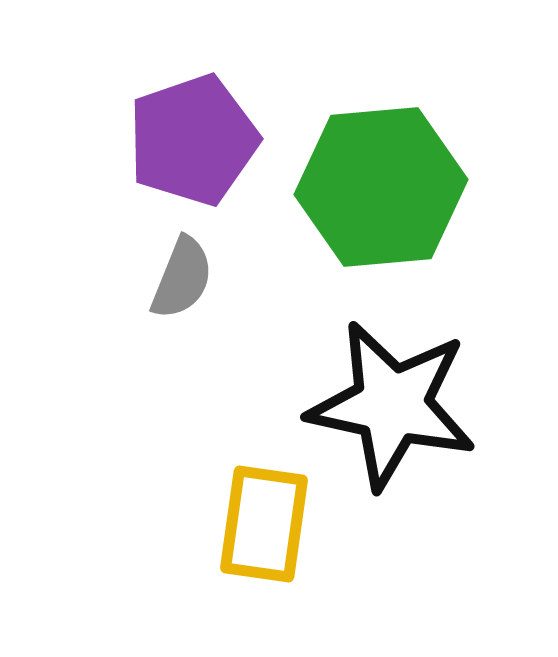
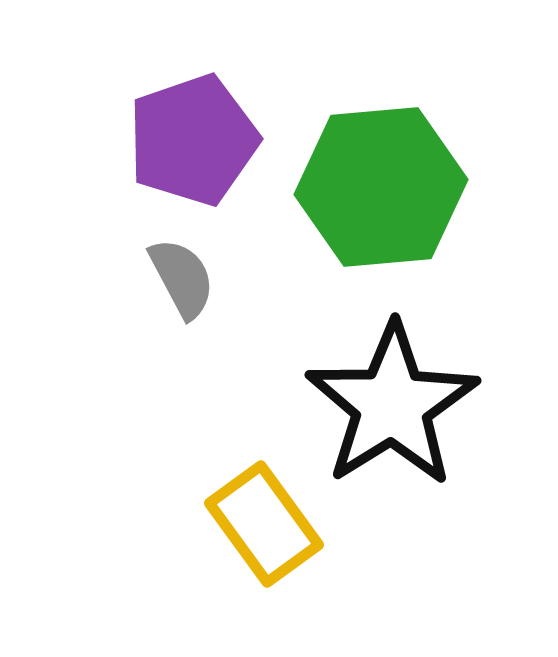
gray semicircle: rotated 50 degrees counterclockwise
black star: rotated 28 degrees clockwise
yellow rectangle: rotated 44 degrees counterclockwise
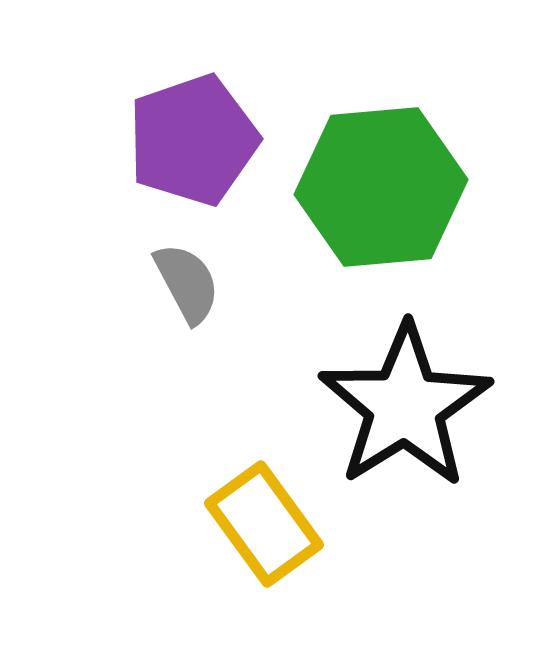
gray semicircle: moved 5 px right, 5 px down
black star: moved 13 px right, 1 px down
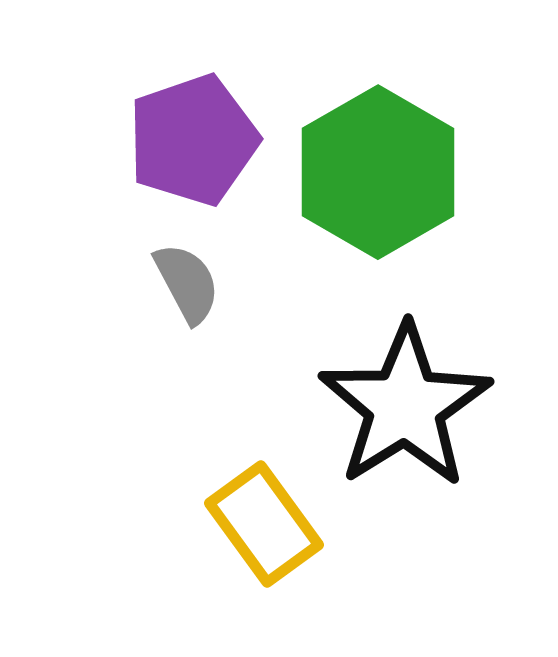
green hexagon: moved 3 px left, 15 px up; rotated 25 degrees counterclockwise
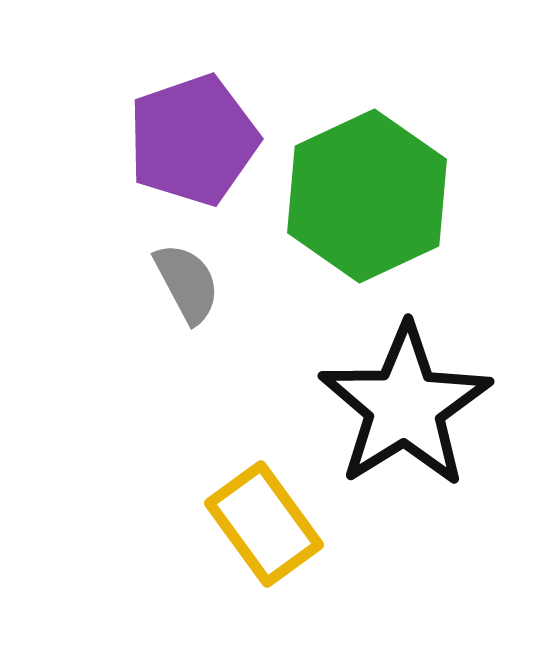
green hexagon: moved 11 px left, 24 px down; rotated 5 degrees clockwise
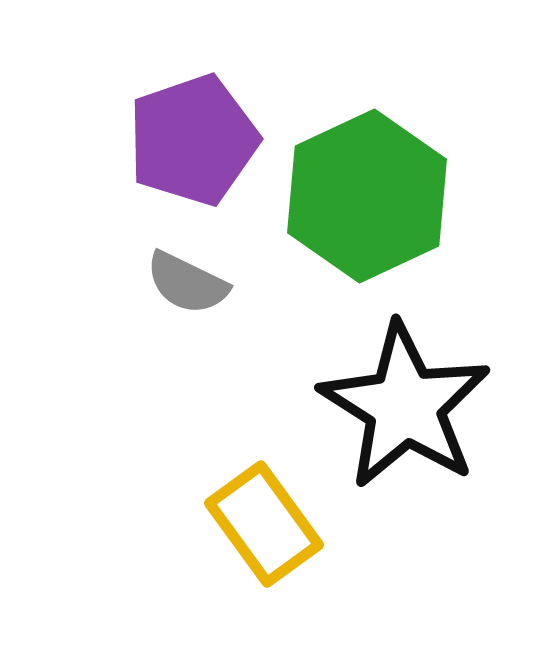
gray semicircle: rotated 144 degrees clockwise
black star: rotated 8 degrees counterclockwise
